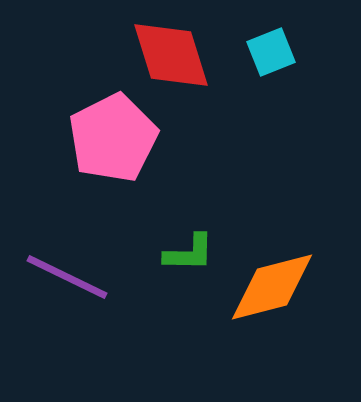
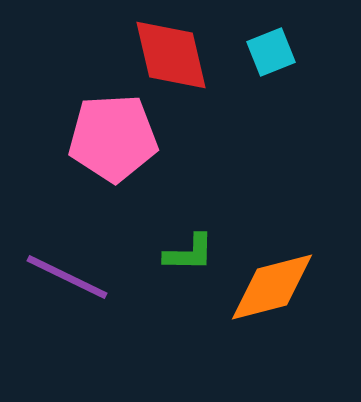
red diamond: rotated 4 degrees clockwise
pink pentagon: rotated 24 degrees clockwise
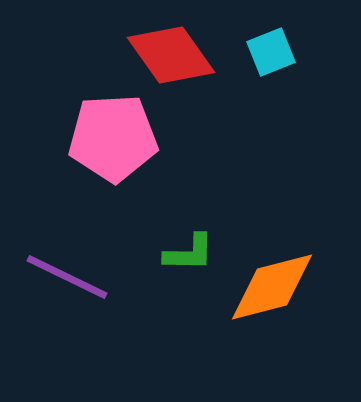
red diamond: rotated 22 degrees counterclockwise
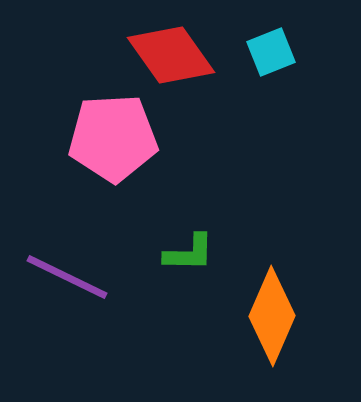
orange diamond: moved 29 px down; rotated 52 degrees counterclockwise
